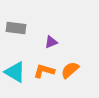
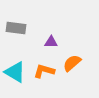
purple triangle: rotated 24 degrees clockwise
orange semicircle: moved 2 px right, 7 px up
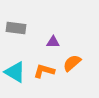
purple triangle: moved 2 px right
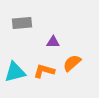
gray rectangle: moved 6 px right, 5 px up; rotated 12 degrees counterclockwise
cyan triangle: rotated 45 degrees counterclockwise
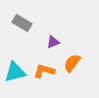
gray rectangle: rotated 36 degrees clockwise
purple triangle: rotated 24 degrees counterclockwise
orange semicircle: rotated 12 degrees counterclockwise
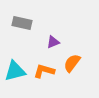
gray rectangle: rotated 18 degrees counterclockwise
cyan triangle: moved 1 px up
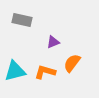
gray rectangle: moved 3 px up
orange L-shape: moved 1 px right, 1 px down
